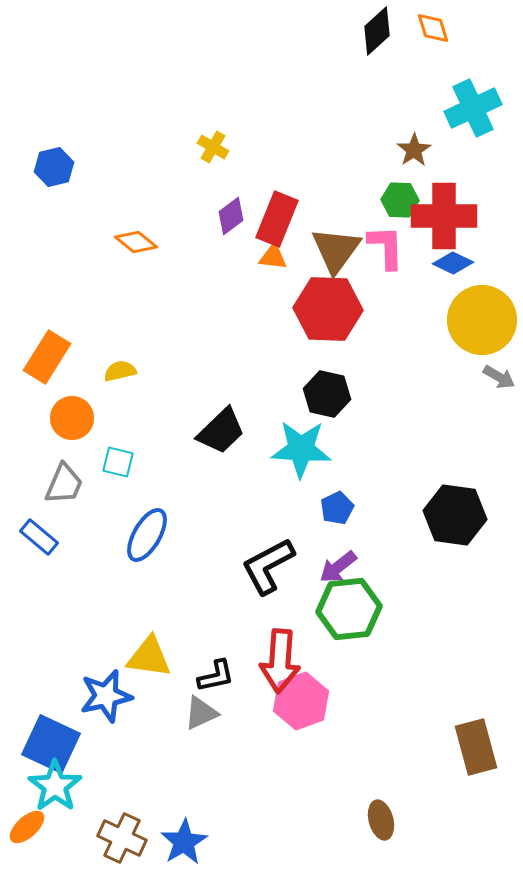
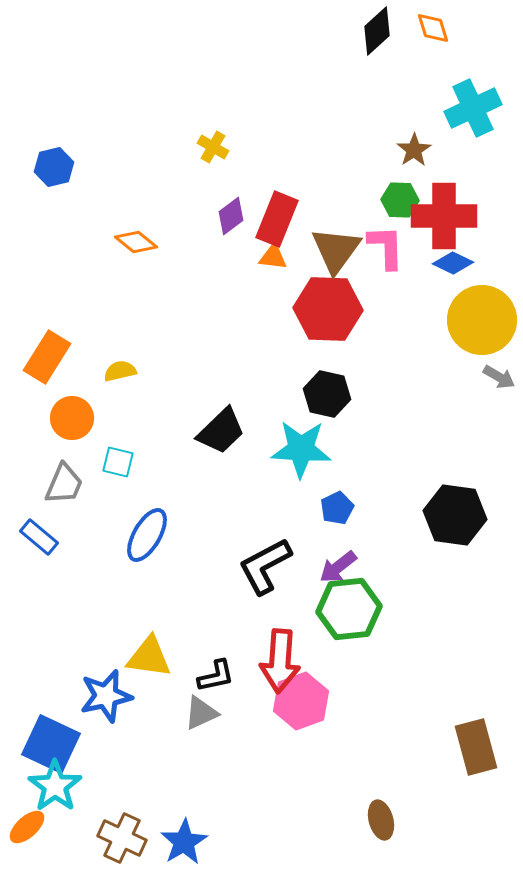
black L-shape at (268, 566): moved 3 px left
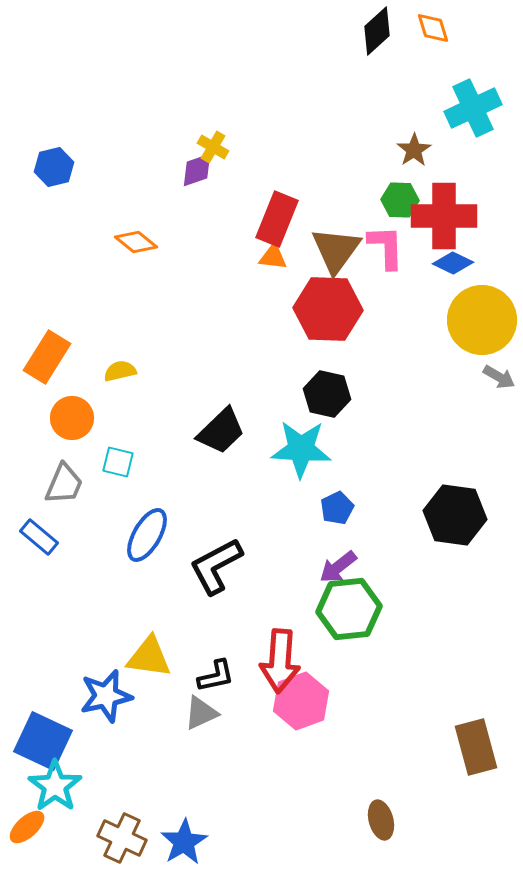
purple diamond at (231, 216): moved 34 px left, 46 px up; rotated 18 degrees clockwise
black L-shape at (265, 566): moved 49 px left
blue square at (51, 744): moved 8 px left, 3 px up
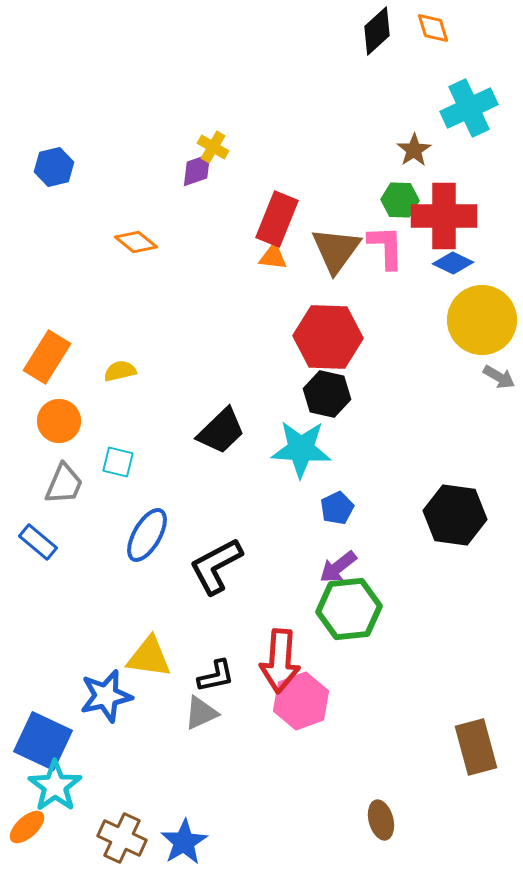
cyan cross at (473, 108): moved 4 px left
red hexagon at (328, 309): moved 28 px down
orange circle at (72, 418): moved 13 px left, 3 px down
blue rectangle at (39, 537): moved 1 px left, 5 px down
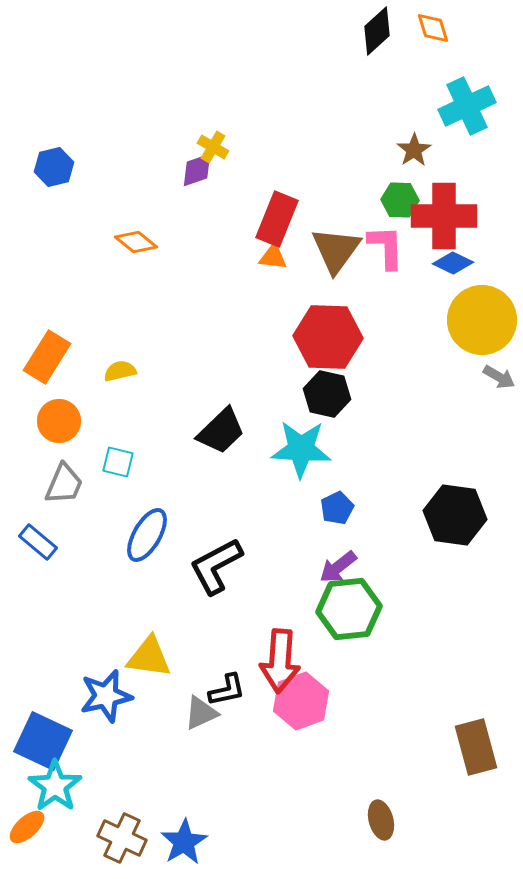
cyan cross at (469, 108): moved 2 px left, 2 px up
black L-shape at (216, 676): moved 11 px right, 14 px down
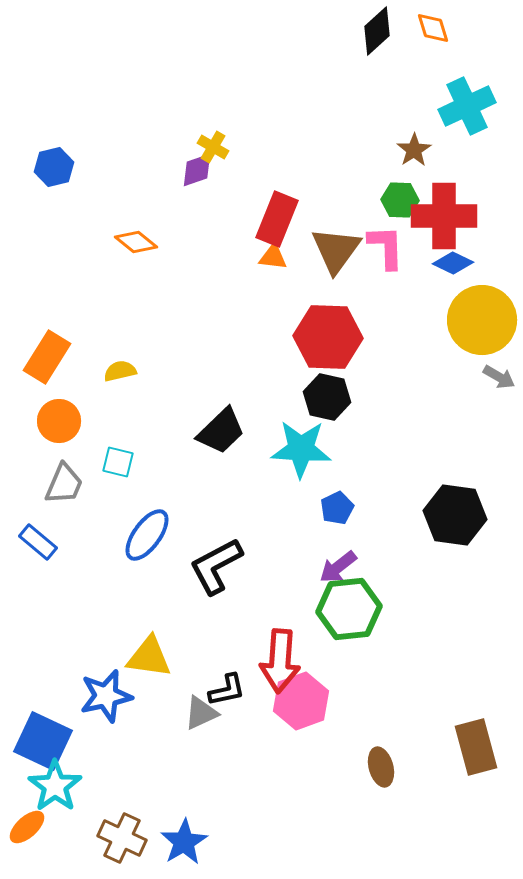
black hexagon at (327, 394): moved 3 px down
blue ellipse at (147, 535): rotated 6 degrees clockwise
brown ellipse at (381, 820): moved 53 px up
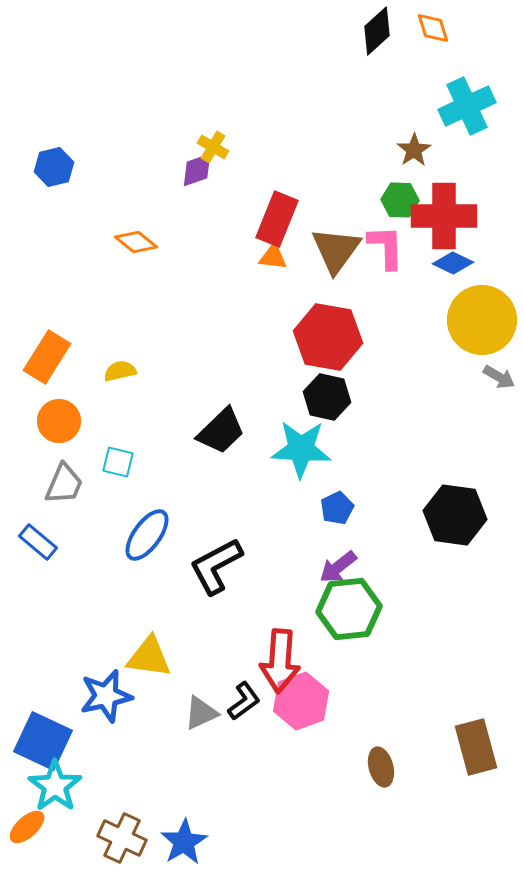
red hexagon at (328, 337): rotated 8 degrees clockwise
black L-shape at (227, 690): moved 17 px right, 11 px down; rotated 24 degrees counterclockwise
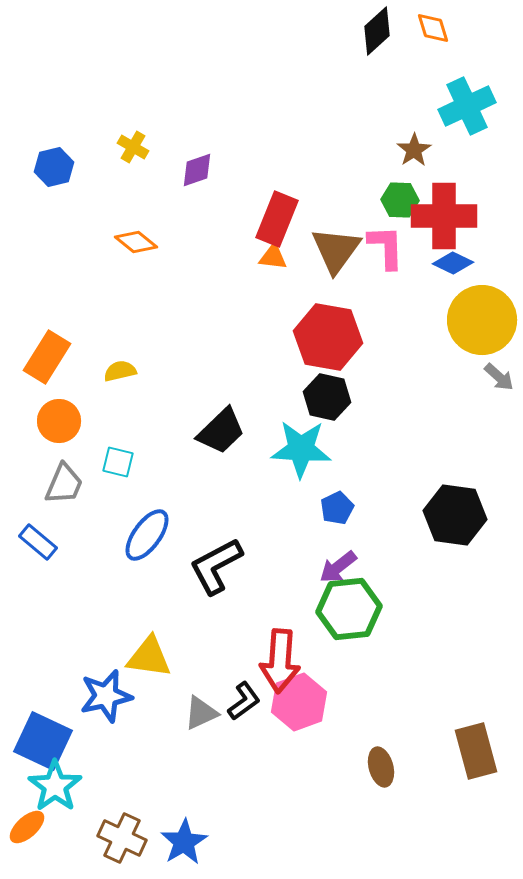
yellow cross at (213, 147): moved 80 px left
gray arrow at (499, 377): rotated 12 degrees clockwise
pink hexagon at (301, 701): moved 2 px left, 1 px down
brown rectangle at (476, 747): moved 4 px down
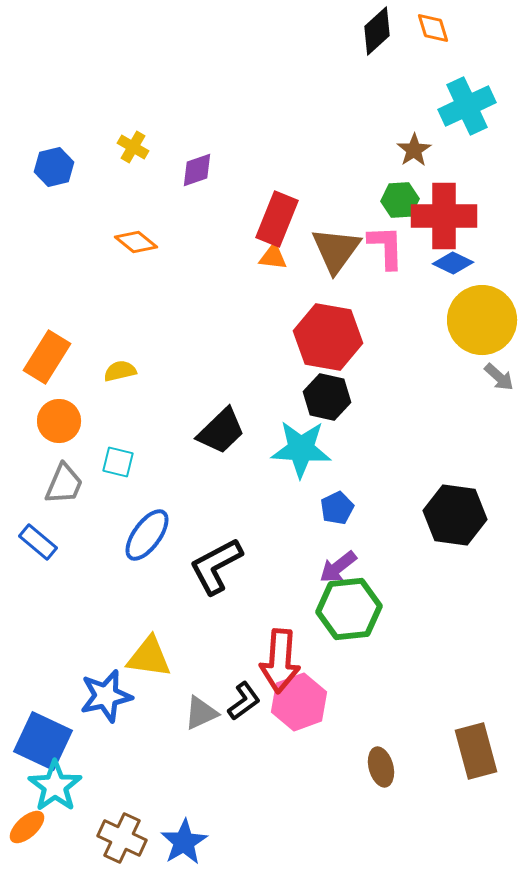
green hexagon at (400, 200): rotated 6 degrees counterclockwise
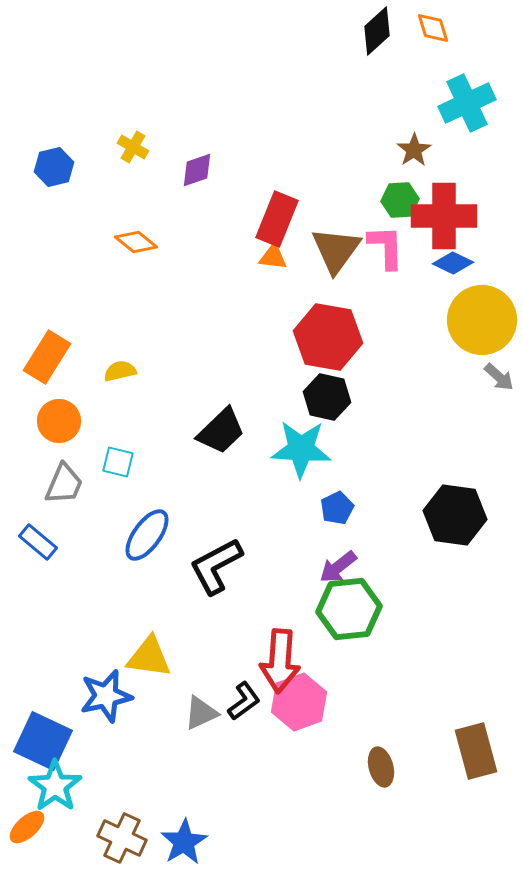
cyan cross at (467, 106): moved 3 px up
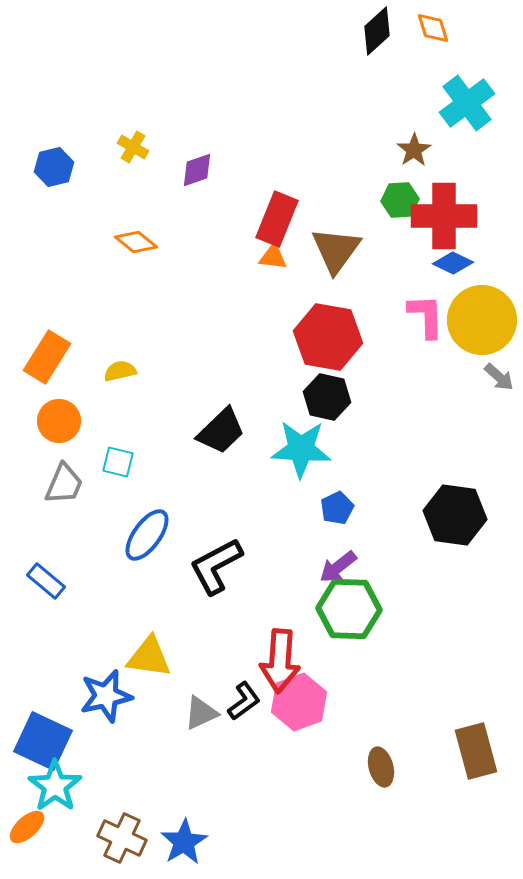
cyan cross at (467, 103): rotated 12 degrees counterclockwise
pink L-shape at (386, 247): moved 40 px right, 69 px down
blue rectangle at (38, 542): moved 8 px right, 39 px down
green hexagon at (349, 609): rotated 8 degrees clockwise
